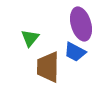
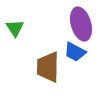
green triangle: moved 15 px left, 10 px up; rotated 12 degrees counterclockwise
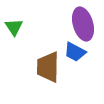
purple ellipse: moved 2 px right
green triangle: moved 1 px left, 1 px up
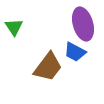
brown trapezoid: rotated 144 degrees counterclockwise
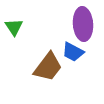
purple ellipse: rotated 12 degrees clockwise
blue trapezoid: moved 2 px left
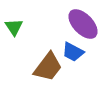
purple ellipse: rotated 40 degrees counterclockwise
